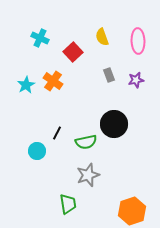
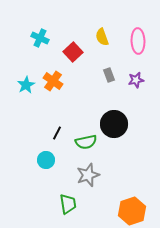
cyan circle: moved 9 px right, 9 px down
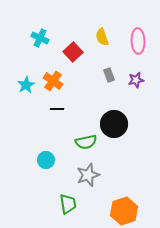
black line: moved 24 px up; rotated 64 degrees clockwise
orange hexagon: moved 8 px left
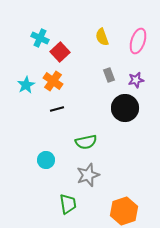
pink ellipse: rotated 20 degrees clockwise
red square: moved 13 px left
black line: rotated 16 degrees counterclockwise
black circle: moved 11 px right, 16 px up
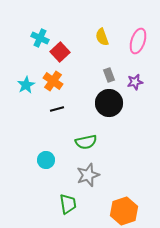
purple star: moved 1 px left, 2 px down
black circle: moved 16 px left, 5 px up
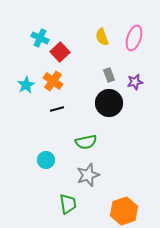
pink ellipse: moved 4 px left, 3 px up
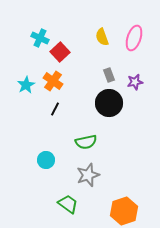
black line: moved 2 px left; rotated 48 degrees counterclockwise
green trapezoid: rotated 45 degrees counterclockwise
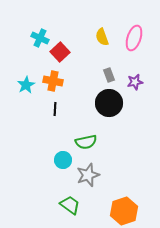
orange cross: rotated 24 degrees counterclockwise
black line: rotated 24 degrees counterclockwise
cyan circle: moved 17 px right
green trapezoid: moved 2 px right, 1 px down
